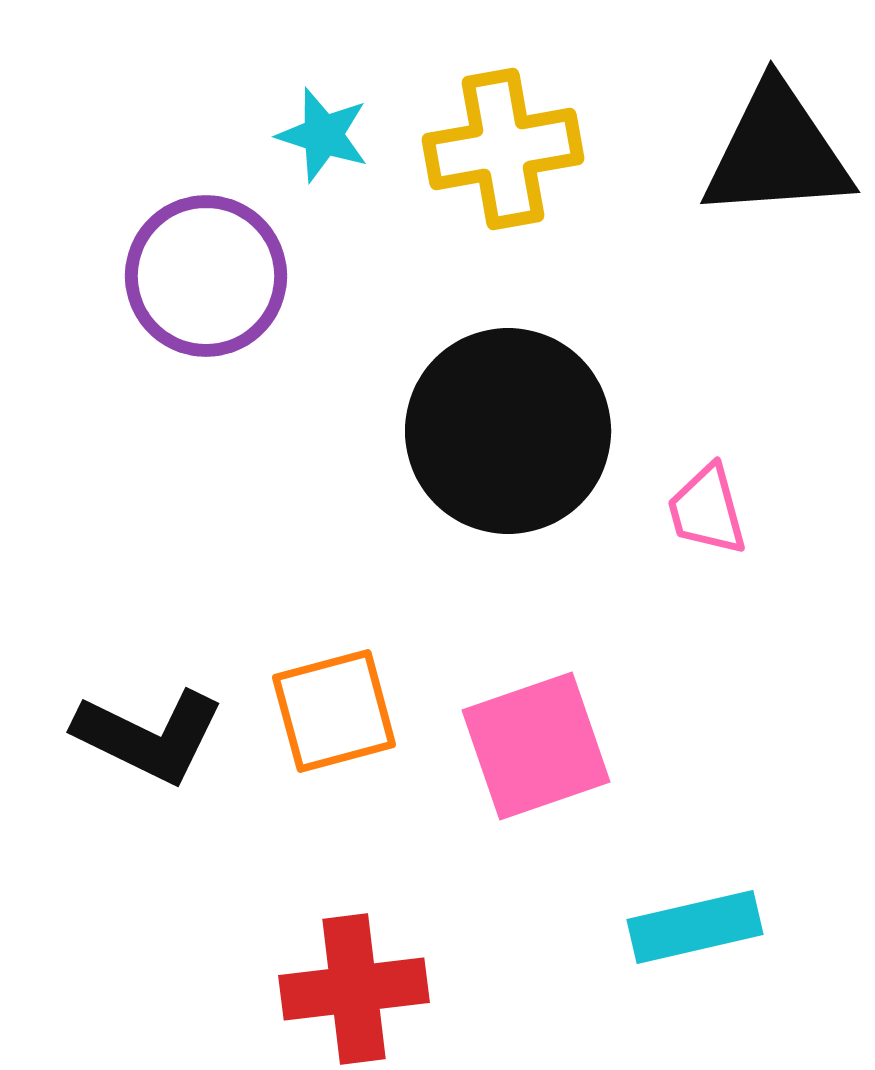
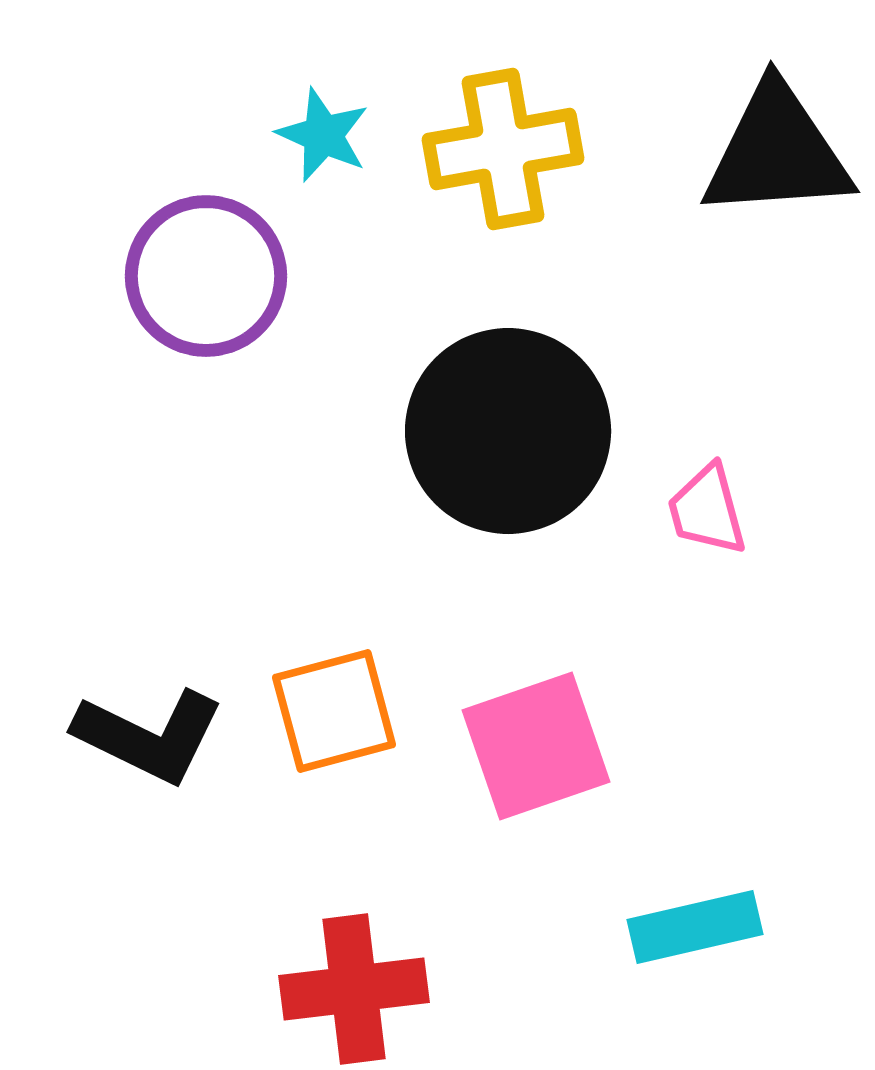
cyan star: rotated 6 degrees clockwise
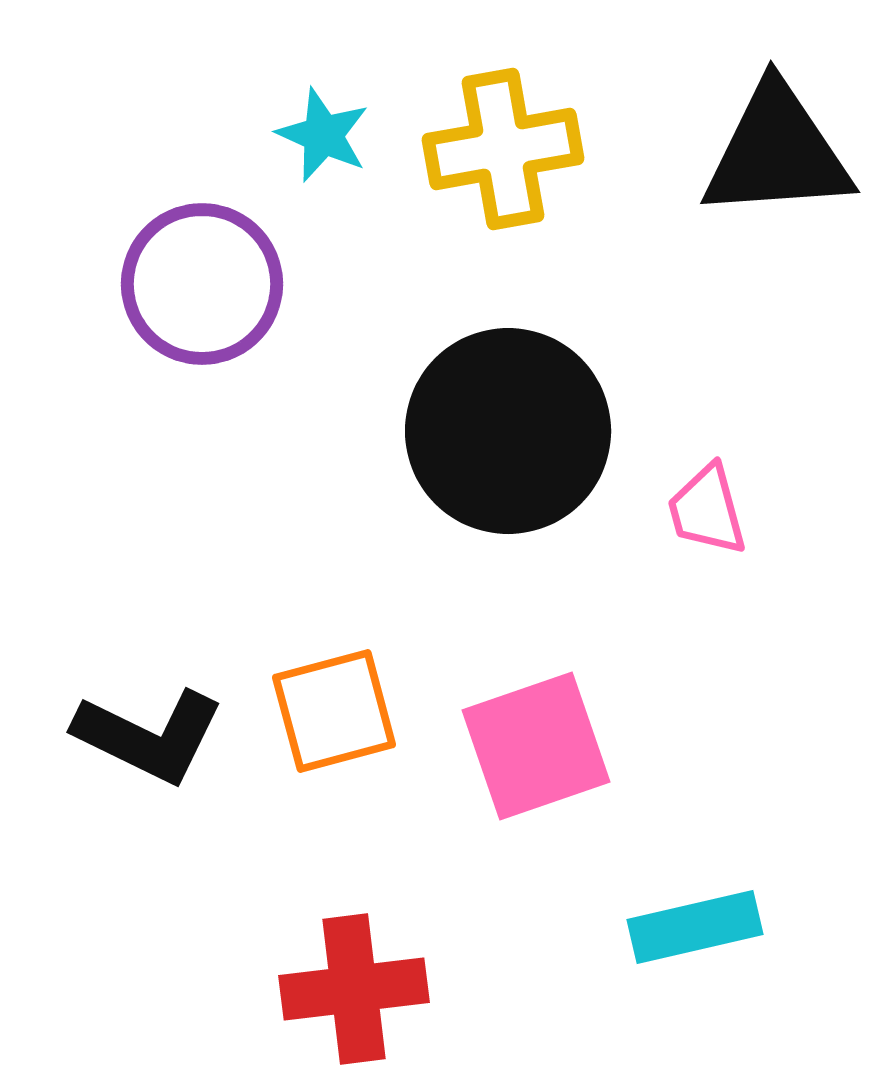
purple circle: moved 4 px left, 8 px down
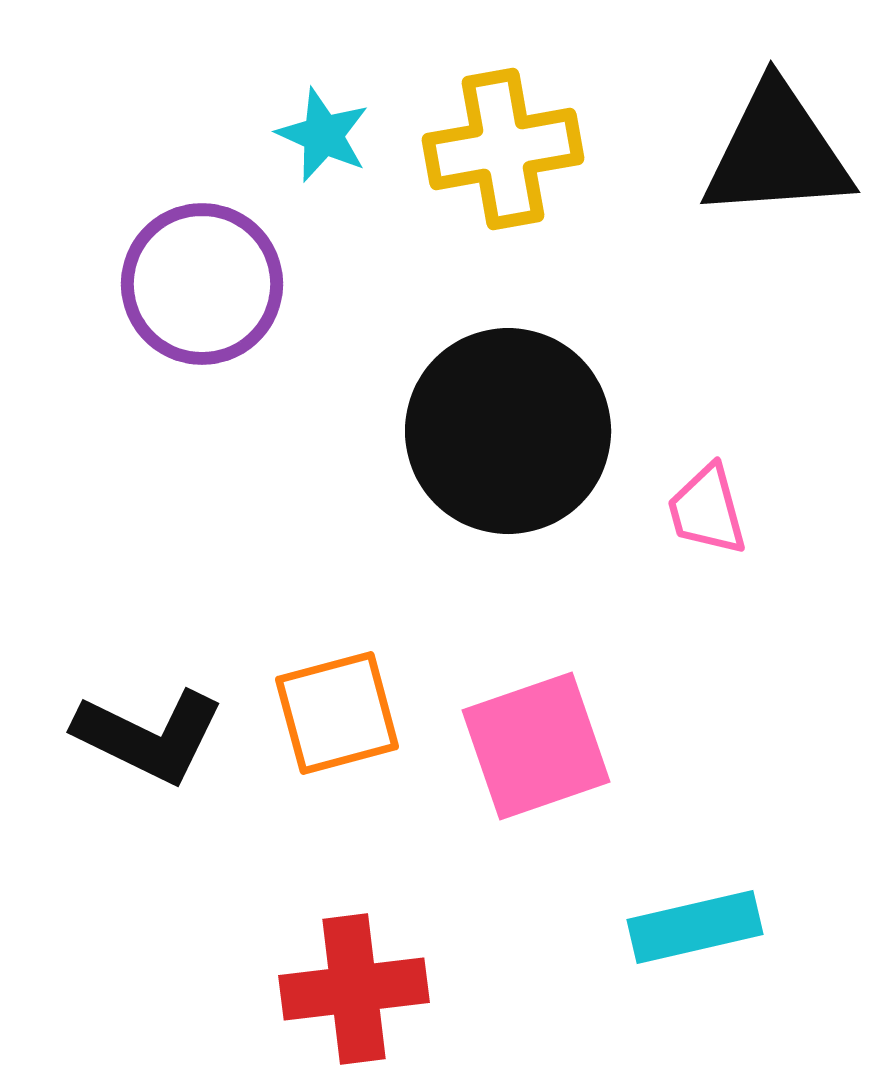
orange square: moved 3 px right, 2 px down
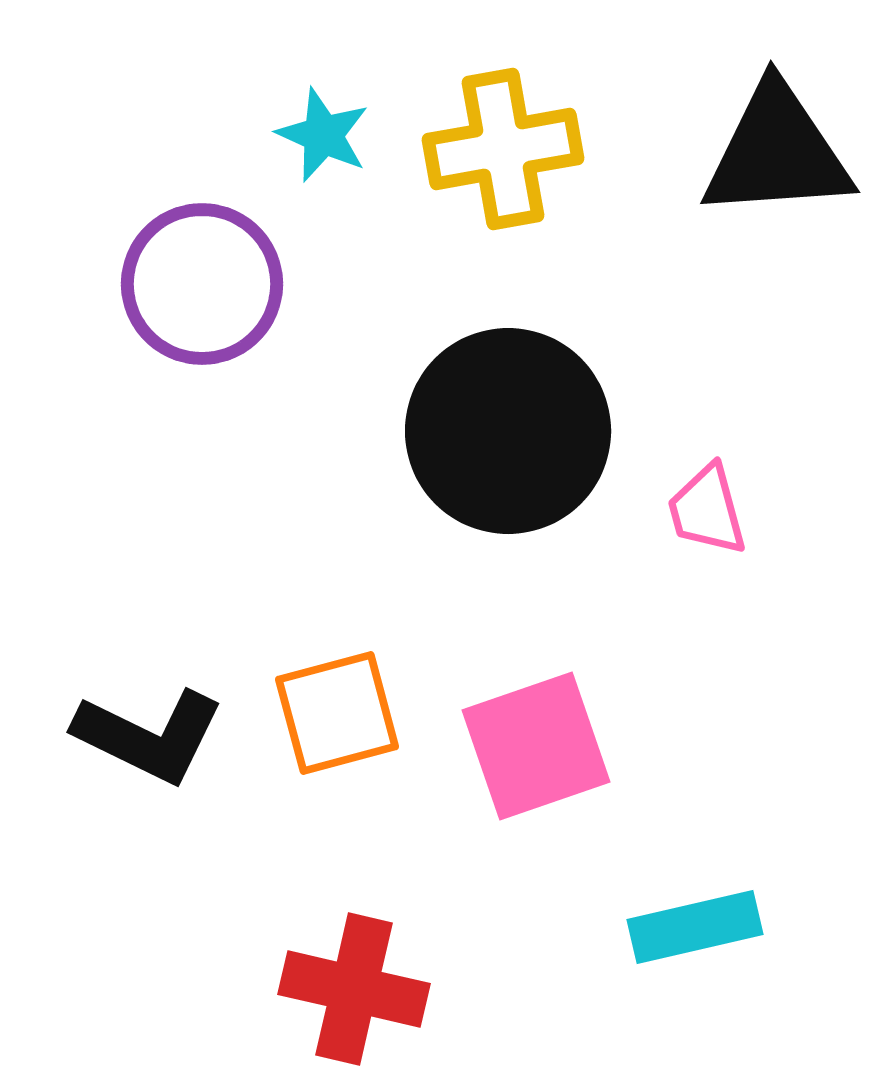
red cross: rotated 20 degrees clockwise
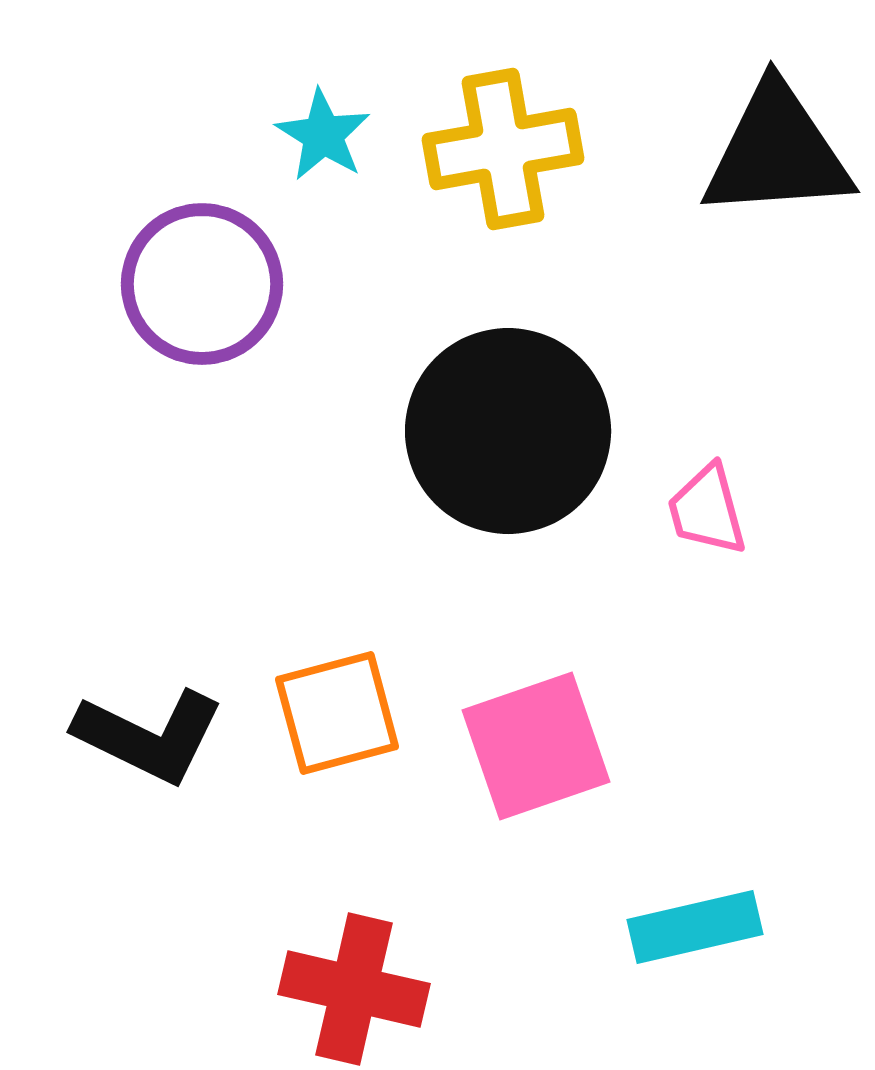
cyan star: rotated 8 degrees clockwise
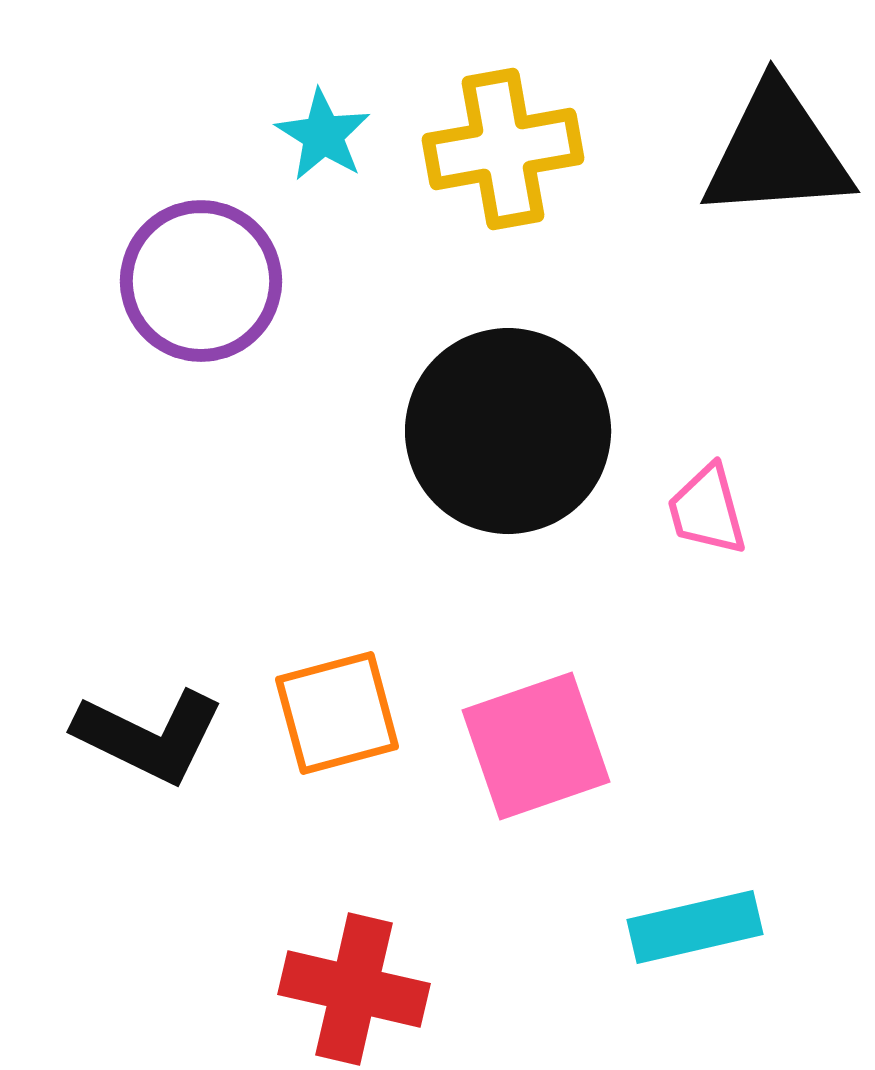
purple circle: moved 1 px left, 3 px up
